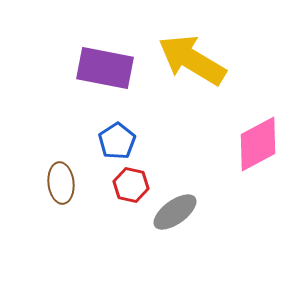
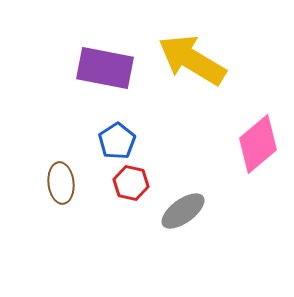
pink diamond: rotated 12 degrees counterclockwise
red hexagon: moved 2 px up
gray ellipse: moved 8 px right, 1 px up
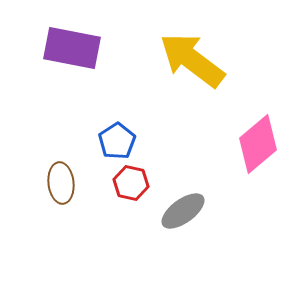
yellow arrow: rotated 6 degrees clockwise
purple rectangle: moved 33 px left, 20 px up
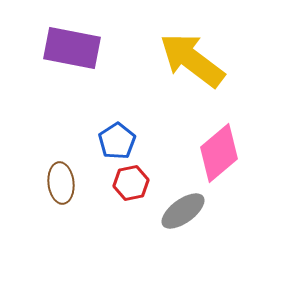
pink diamond: moved 39 px left, 9 px down
red hexagon: rotated 24 degrees counterclockwise
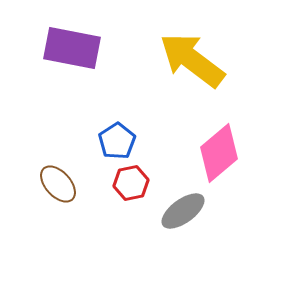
brown ellipse: moved 3 px left, 1 px down; rotated 36 degrees counterclockwise
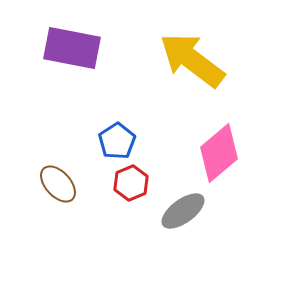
red hexagon: rotated 12 degrees counterclockwise
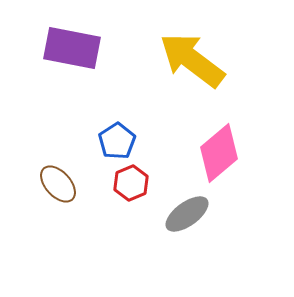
gray ellipse: moved 4 px right, 3 px down
